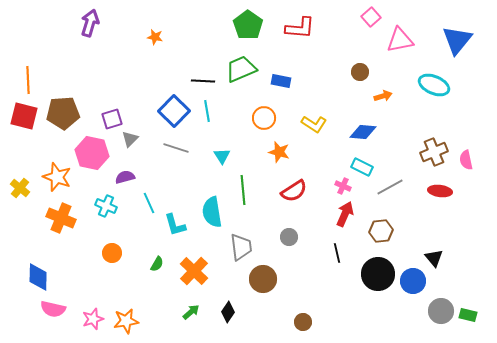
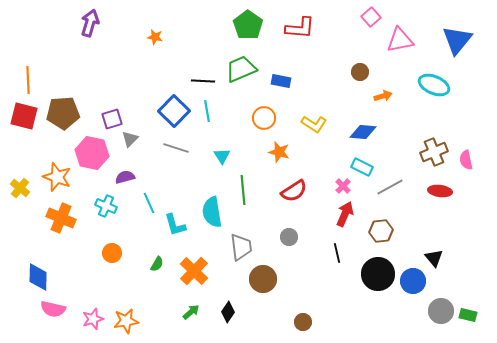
pink cross at (343, 186): rotated 21 degrees clockwise
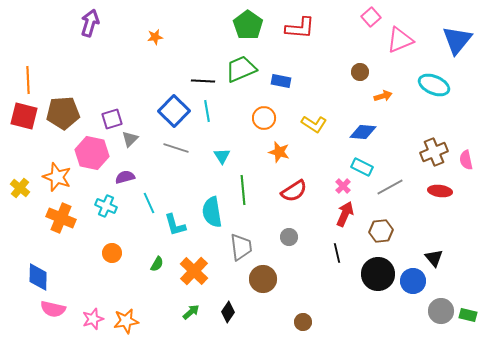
orange star at (155, 37): rotated 21 degrees counterclockwise
pink triangle at (400, 40): rotated 12 degrees counterclockwise
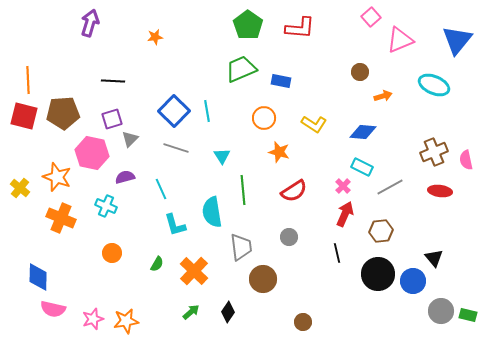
black line at (203, 81): moved 90 px left
cyan line at (149, 203): moved 12 px right, 14 px up
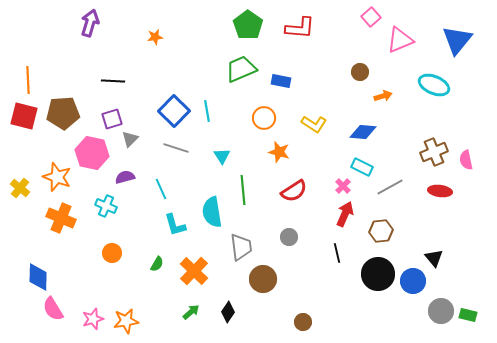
pink semicircle at (53, 309): rotated 45 degrees clockwise
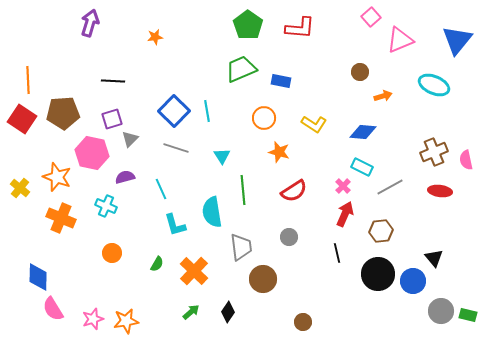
red square at (24, 116): moved 2 px left, 3 px down; rotated 20 degrees clockwise
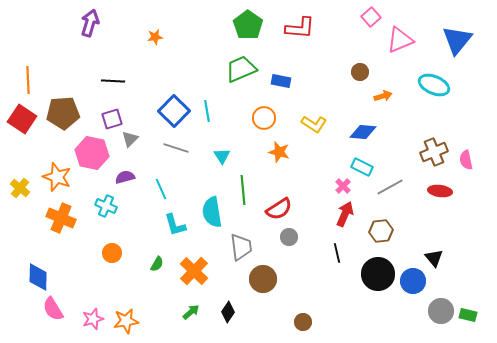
red semicircle at (294, 191): moved 15 px left, 18 px down
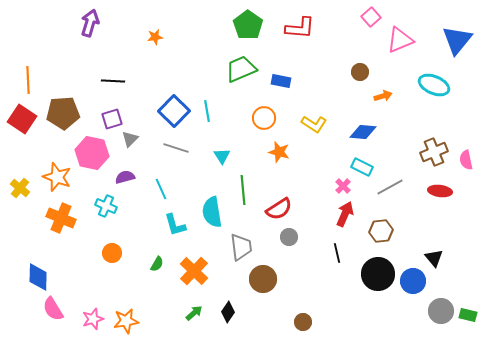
green arrow at (191, 312): moved 3 px right, 1 px down
